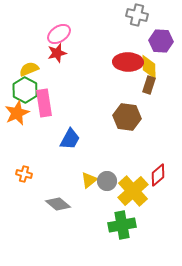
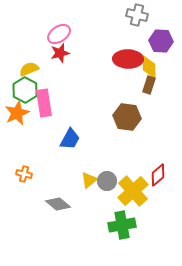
red star: moved 3 px right
red ellipse: moved 3 px up
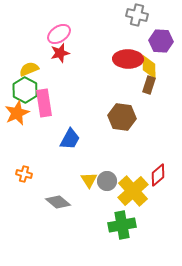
brown hexagon: moved 5 px left
yellow triangle: rotated 24 degrees counterclockwise
gray diamond: moved 2 px up
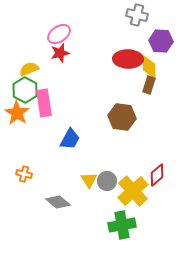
orange star: rotated 15 degrees counterclockwise
red diamond: moved 1 px left
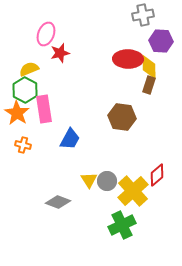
gray cross: moved 6 px right; rotated 25 degrees counterclockwise
pink ellipse: moved 13 px left; rotated 35 degrees counterclockwise
pink rectangle: moved 6 px down
orange cross: moved 1 px left, 29 px up
gray diamond: rotated 20 degrees counterclockwise
green cross: rotated 16 degrees counterclockwise
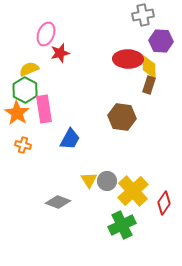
red diamond: moved 7 px right, 28 px down; rotated 15 degrees counterclockwise
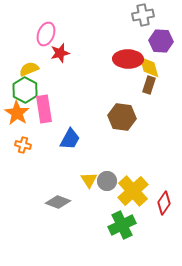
yellow diamond: rotated 15 degrees counterclockwise
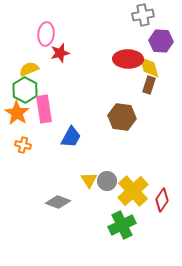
pink ellipse: rotated 15 degrees counterclockwise
blue trapezoid: moved 1 px right, 2 px up
red diamond: moved 2 px left, 3 px up
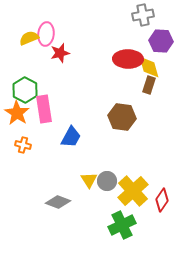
yellow semicircle: moved 31 px up
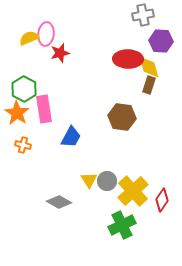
green hexagon: moved 1 px left, 1 px up
gray diamond: moved 1 px right; rotated 10 degrees clockwise
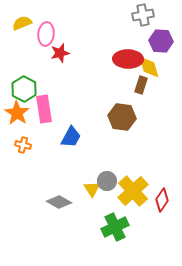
yellow semicircle: moved 7 px left, 15 px up
brown rectangle: moved 8 px left
yellow triangle: moved 3 px right, 9 px down
green cross: moved 7 px left, 2 px down
